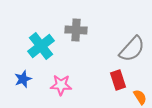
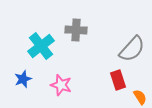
pink star: rotated 15 degrees clockwise
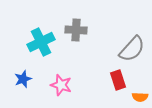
cyan cross: moved 4 px up; rotated 12 degrees clockwise
orange semicircle: rotated 126 degrees clockwise
